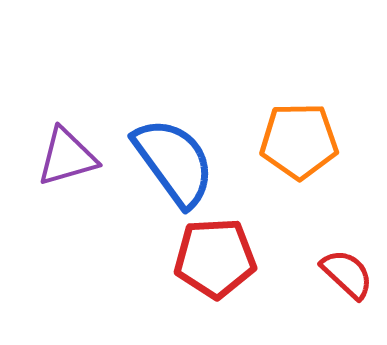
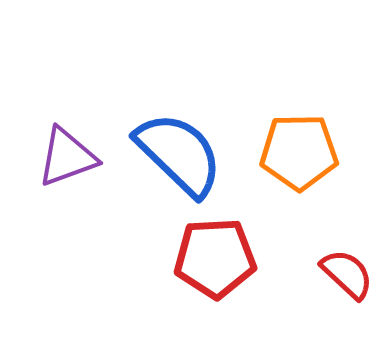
orange pentagon: moved 11 px down
purple triangle: rotated 4 degrees counterclockwise
blue semicircle: moved 5 px right, 8 px up; rotated 10 degrees counterclockwise
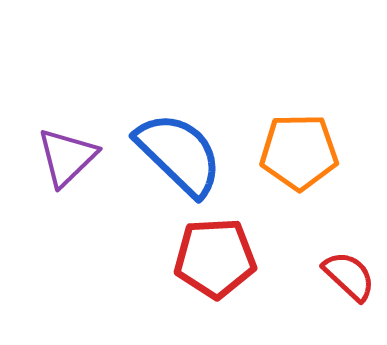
purple triangle: rotated 24 degrees counterclockwise
red semicircle: moved 2 px right, 2 px down
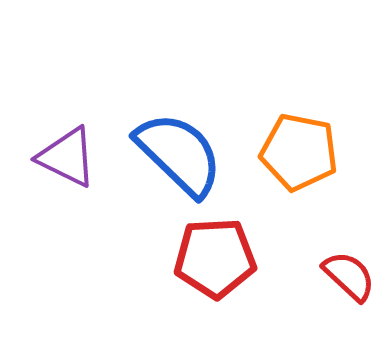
orange pentagon: rotated 12 degrees clockwise
purple triangle: rotated 50 degrees counterclockwise
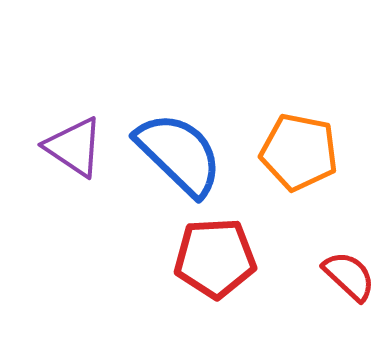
purple triangle: moved 7 px right, 10 px up; rotated 8 degrees clockwise
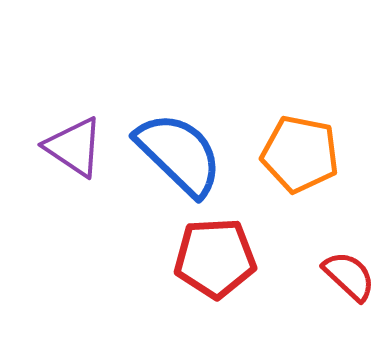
orange pentagon: moved 1 px right, 2 px down
